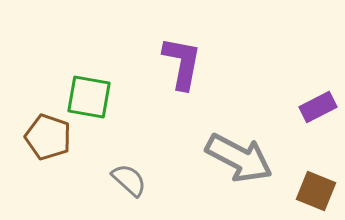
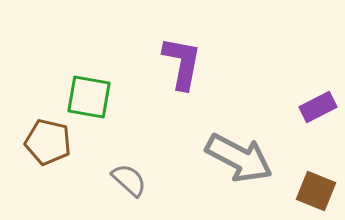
brown pentagon: moved 5 px down; rotated 6 degrees counterclockwise
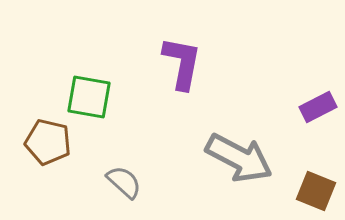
gray semicircle: moved 5 px left, 2 px down
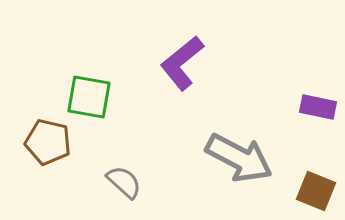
purple L-shape: rotated 140 degrees counterclockwise
purple rectangle: rotated 39 degrees clockwise
